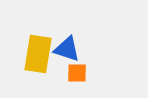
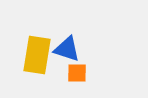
yellow rectangle: moved 1 px left, 1 px down
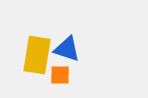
orange square: moved 17 px left, 2 px down
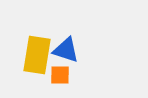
blue triangle: moved 1 px left, 1 px down
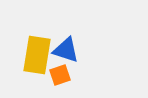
orange square: rotated 20 degrees counterclockwise
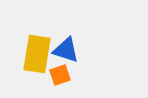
yellow rectangle: moved 1 px up
